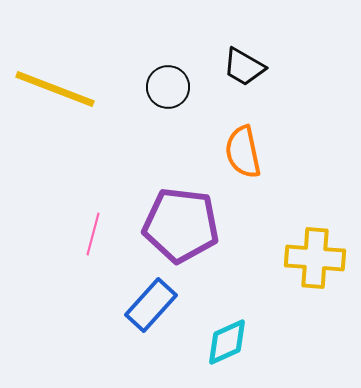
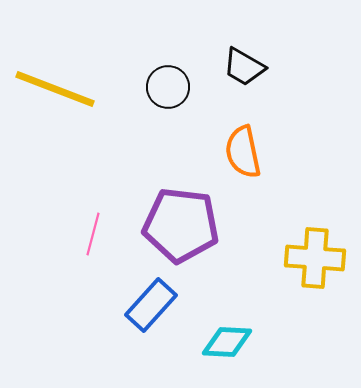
cyan diamond: rotated 27 degrees clockwise
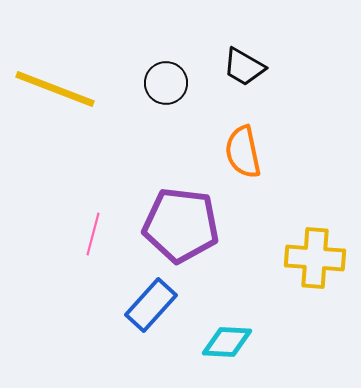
black circle: moved 2 px left, 4 px up
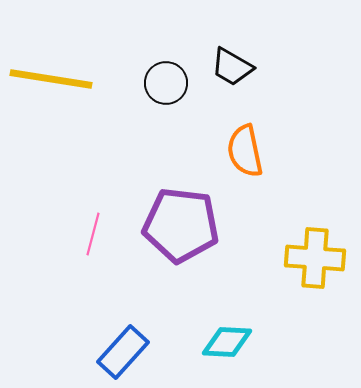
black trapezoid: moved 12 px left
yellow line: moved 4 px left, 10 px up; rotated 12 degrees counterclockwise
orange semicircle: moved 2 px right, 1 px up
blue rectangle: moved 28 px left, 47 px down
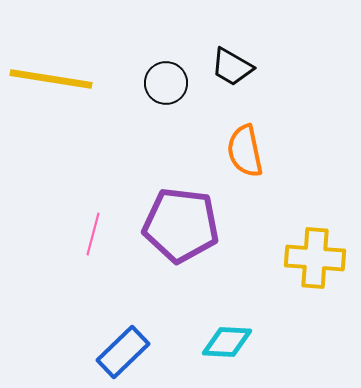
blue rectangle: rotated 4 degrees clockwise
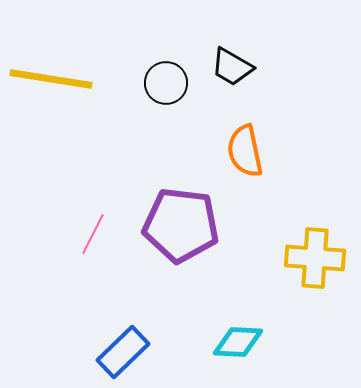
pink line: rotated 12 degrees clockwise
cyan diamond: moved 11 px right
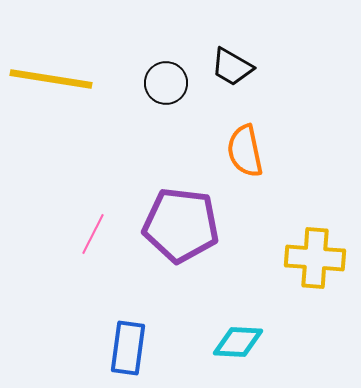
blue rectangle: moved 5 px right, 4 px up; rotated 38 degrees counterclockwise
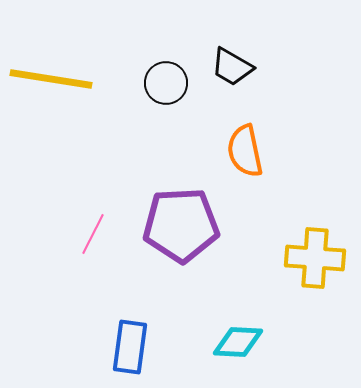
purple pentagon: rotated 10 degrees counterclockwise
blue rectangle: moved 2 px right, 1 px up
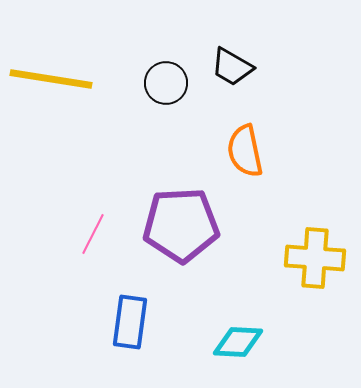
blue rectangle: moved 25 px up
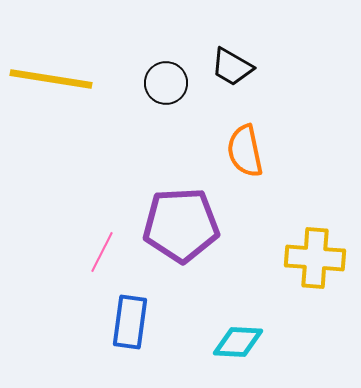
pink line: moved 9 px right, 18 px down
